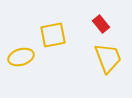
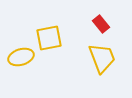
yellow square: moved 4 px left, 3 px down
yellow trapezoid: moved 6 px left
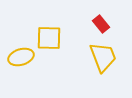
yellow square: rotated 12 degrees clockwise
yellow trapezoid: moved 1 px right, 1 px up
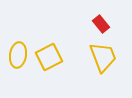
yellow square: moved 19 px down; rotated 28 degrees counterclockwise
yellow ellipse: moved 3 px left, 2 px up; rotated 65 degrees counterclockwise
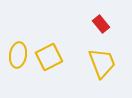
yellow trapezoid: moved 1 px left, 6 px down
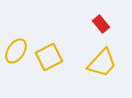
yellow ellipse: moved 2 px left, 4 px up; rotated 25 degrees clockwise
yellow trapezoid: rotated 64 degrees clockwise
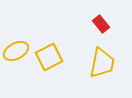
yellow ellipse: rotated 30 degrees clockwise
yellow trapezoid: rotated 32 degrees counterclockwise
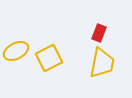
red rectangle: moved 2 px left, 9 px down; rotated 60 degrees clockwise
yellow square: moved 1 px down
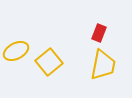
yellow square: moved 4 px down; rotated 12 degrees counterclockwise
yellow trapezoid: moved 1 px right, 2 px down
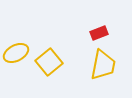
red rectangle: rotated 48 degrees clockwise
yellow ellipse: moved 2 px down
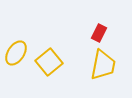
red rectangle: rotated 42 degrees counterclockwise
yellow ellipse: rotated 30 degrees counterclockwise
